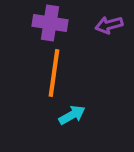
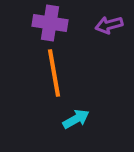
orange line: rotated 18 degrees counterclockwise
cyan arrow: moved 4 px right, 4 px down
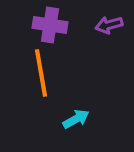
purple cross: moved 2 px down
orange line: moved 13 px left
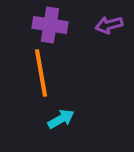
cyan arrow: moved 15 px left
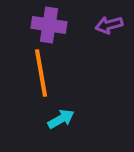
purple cross: moved 1 px left
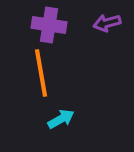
purple arrow: moved 2 px left, 2 px up
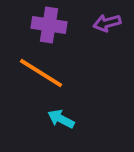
orange line: rotated 48 degrees counterclockwise
cyan arrow: rotated 124 degrees counterclockwise
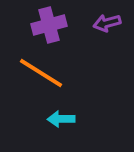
purple cross: rotated 24 degrees counterclockwise
cyan arrow: rotated 28 degrees counterclockwise
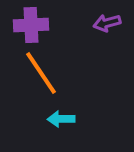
purple cross: moved 18 px left; rotated 12 degrees clockwise
orange line: rotated 24 degrees clockwise
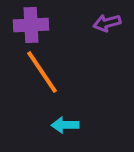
orange line: moved 1 px right, 1 px up
cyan arrow: moved 4 px right, 6 px down
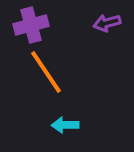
purple cross: rotated 12 degrees counterclockwise
orange line: moved 4 px right
